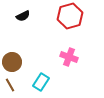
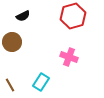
red hexagon: moved 3 px right
brown circle: moved 20 px up
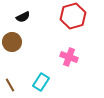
black semicircle: moved 1 px down
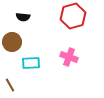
black semicircle: rotated 32 degrees clockwise
cyan rectangle: moved 10 px left, 19 px up; rotated 54 degrees clockwise
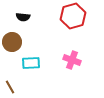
pink cross: moved 3 px right, 3 px down
brown line: moved 2 px down
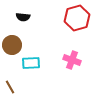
red hexagon: moved 4 px right, 2 px down
brown circle: moved 3 px down
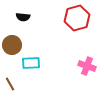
pink cross: moved 15 px right, 6 px down
brown line: moved 3 px up
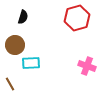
black semicircle: rotated 80 degrees counterclockwise
brown circle: moved 3 px right
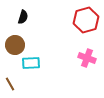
red hexagon: moved 9 px right, 2 px down
pink cross: moved 8 px up
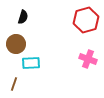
brown circle: moved 1 px right, 1 px up
pink cross: moved 1 px right, 1 px down
brown line: moved 4 px right; rotated 48 degrees clockwise
